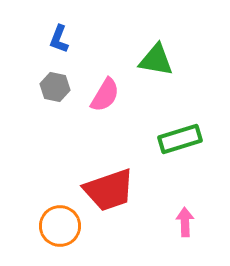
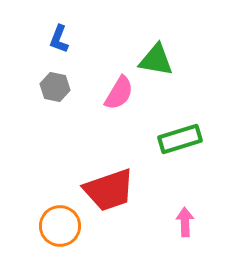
pink semicircle: moved 14 px right, 2 px up
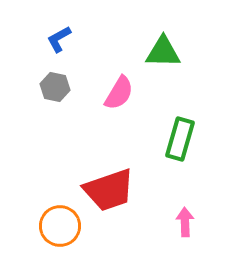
blue L-shape: rotated 40 degrees clockwise
green triangle: moved 7 px right, 8 px up; rotated 9 degrees counterclockwise
green rectangle: rotated 57 degrees counterclockwise
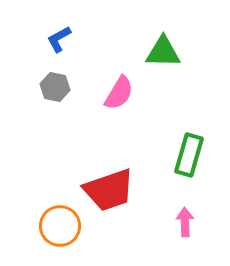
green rectangle: moved 9 px right, 16 px down
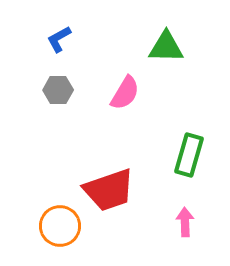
green triangle: moved 3 px right, 5 px up
gray hexagon: moved 3 px right, 3 px down; rotated 12 degrees counterclockwise
pink semicircle: moved 6 px right
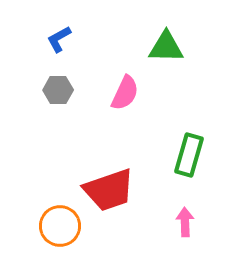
pink semicircle: rotated 6 degrees counterclockwise
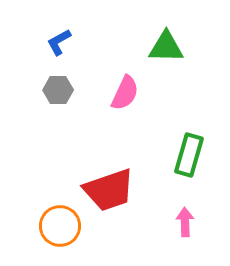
blue L-shape: moved 3 px down
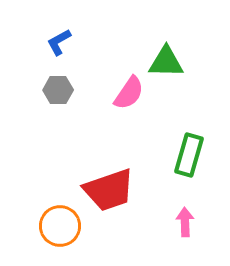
green triangle: moved 15 px down
pink semicircle: moved 4 px right; rotated 9 degrees clockwise
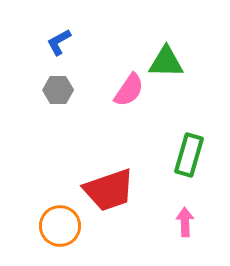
pink semicircle: moved 3 px up
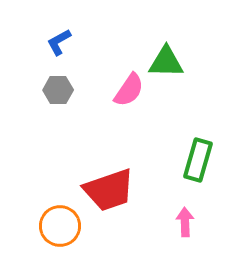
green rectangle: moved 9 px right, 5 px down
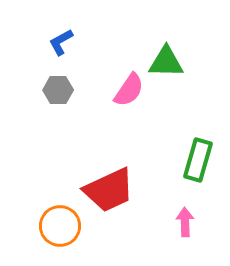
blue L-shape: moved 2 px right
red trapezoid: rotated 6 degrees counterclockwise
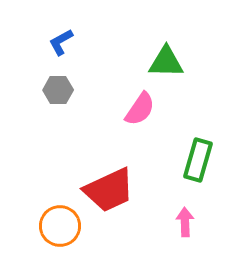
pink semicircle: moved 11 px right, 19 px down
